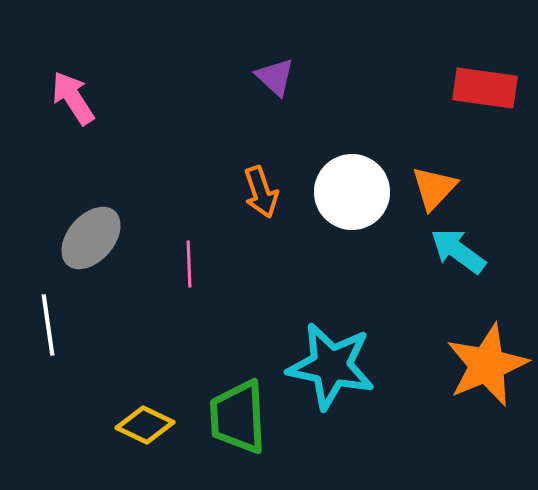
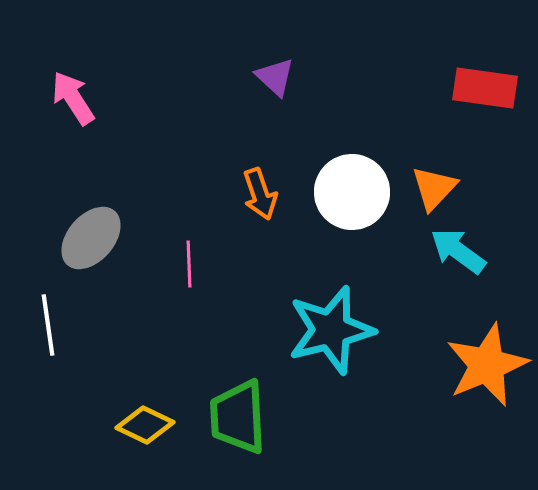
orange arrow: moved 1 px left, 2 px down
cyan star: moved 36 px up; rotated 26 degrees counterclockwise
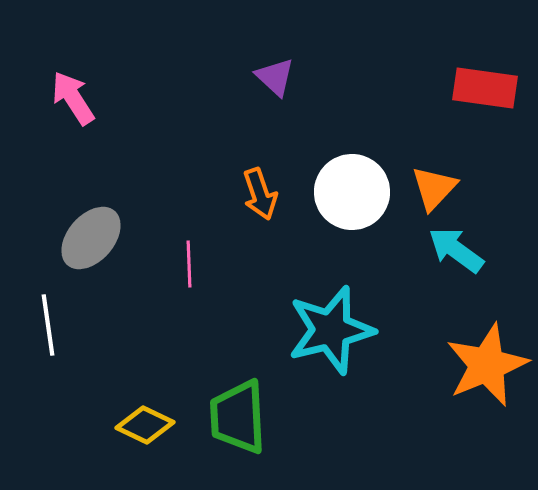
cyan arrow: moved 2 px left, 1 px up
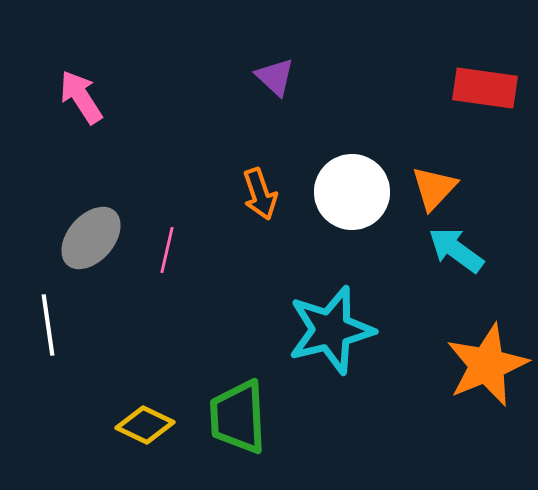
pink arrow: moved 8 px right, 1 px up
pink line: moved 22 px left, 14 px up; rotated 15 degrees clockwise
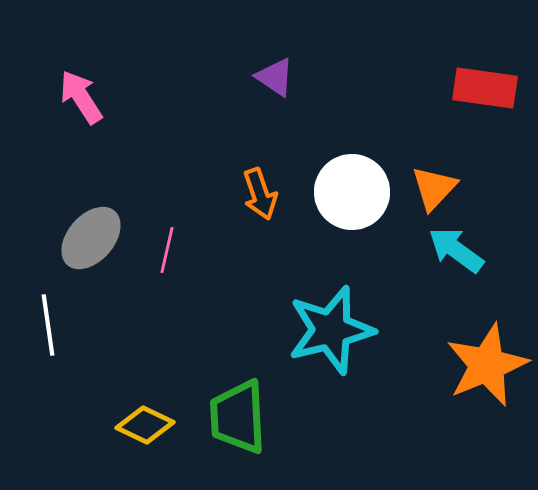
purple triangle: rotated 9 degrees counterclockwise
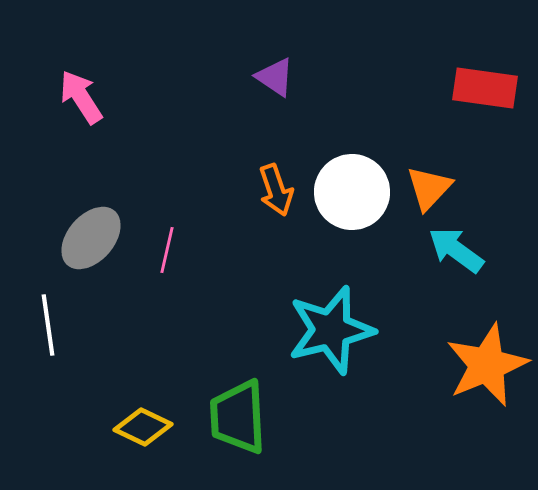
orange triangle: moved 5 px left
orange arrow: moved 16 px right, 4 px up
yellow diamond: moved 2 px left, 2 px down
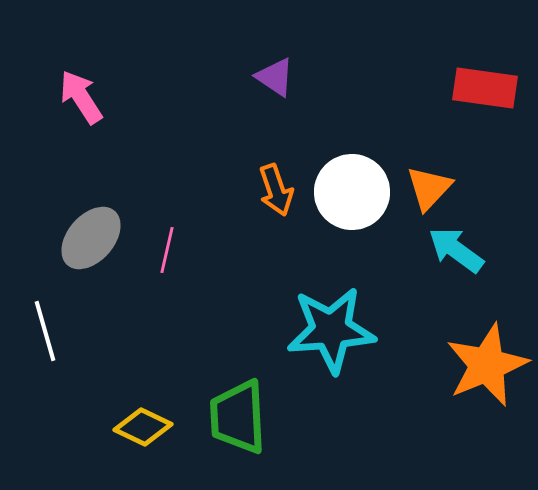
white line: moved 3 px left, 6 px down; rotated 8 degrees counterclockwise
cyan star: rotated 10 degrees clockwise
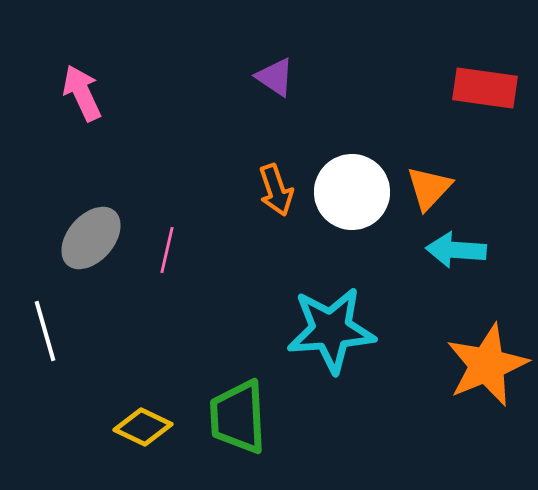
pink arrow: moved 1 px right, 4 px up; rotated 8 degrees clockwise
cyan arrow: rotated 32 degrees counterclockwise
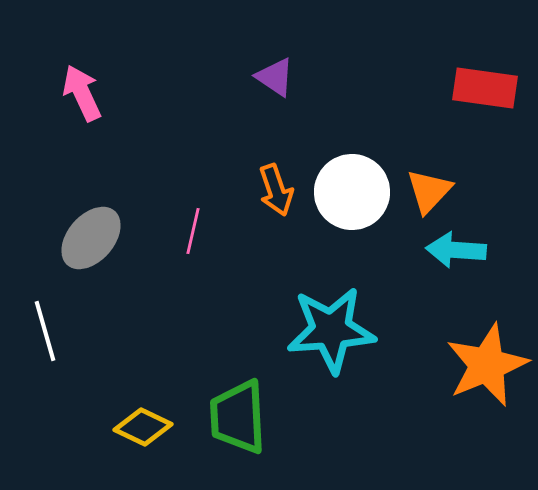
orange triangle: moved 3 px down
pink line: moved 26 px right, 19 px up
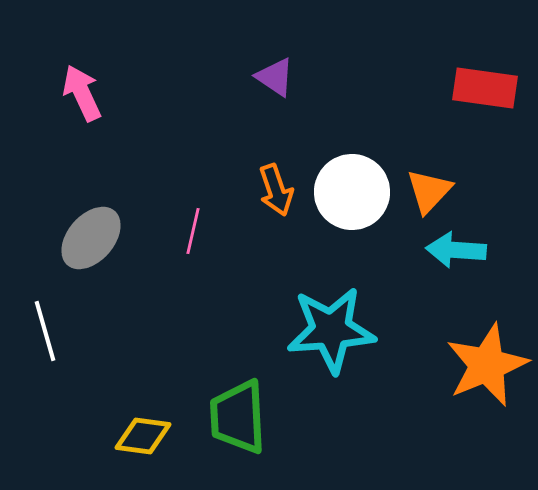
yellow diamond: moved 9 px down; rotated 18 degrees counterclockwise
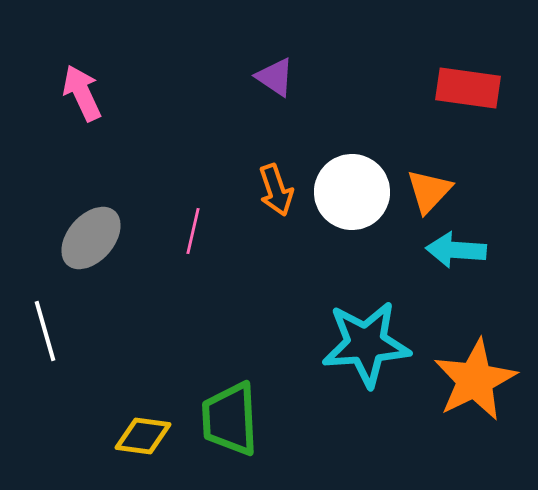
red rectangle: moved 17 px left
cyan star: moved 35 px right, 14 px down
orange star: moved 12 px left, 15 px down; rotated 4 degrees counterclockwise
green trapezoid: moved 8 px left, 2 px down
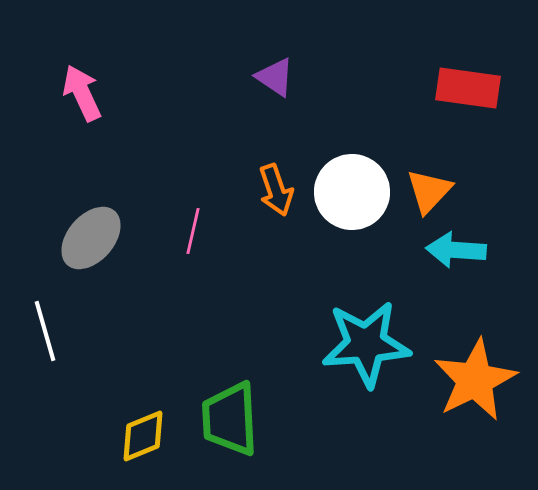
yellow diamond: rotated 30 degrees counterclockwise
